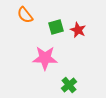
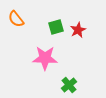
orange semicircle: moved 9 px left, 4 px down
red star: rotated 21 degrees clockwise
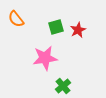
pink star: rotated 10 degrees counterclockwise
green cross: moved 6 px left, 1 px down
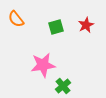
red star: moved 8 px right, 5 px up
pink star: moved 2 px left, 7 px down
